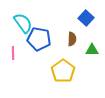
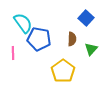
green triangle: moved 1 px left, 1 px up; rotated 48 degrees counterclockwise
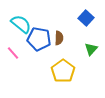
cyan semicircle: moved 2 px left, 1 px down; rotated 15 degrees counterclockwise
brown semicircle: moved 13 px left, 1 px up
pink line: rotated 40 degrees counterclockwise
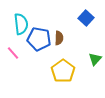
cyan semicircle: rotated 45 degrees clockwise
green triangle: moved 4 px right, 10 px down
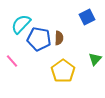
blue square: moved 1 px right, 1 px up; rotated 21 degrees clockwise
cyan semicircle: rotated 130 degrees counterclockwise
pink line: moved 1 px left, 8 px down
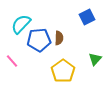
blue pentagon: moved 1 px down; rotated 15 degrees counterclockwise
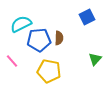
cyan semicircle: rotated 20 degrees clockwise
yellow pentagon: moved 14 px left; rotated 25 degrees counterclockwise
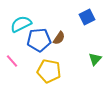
brown semicircle: rotated 32 degrees clockwise
